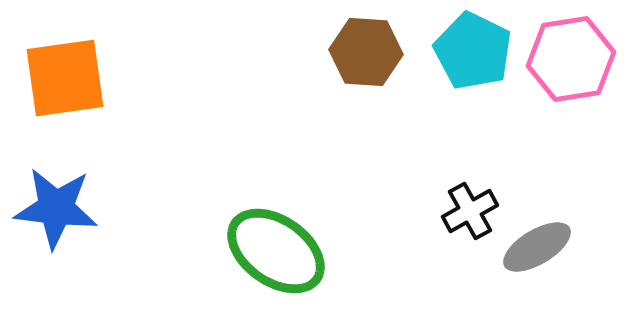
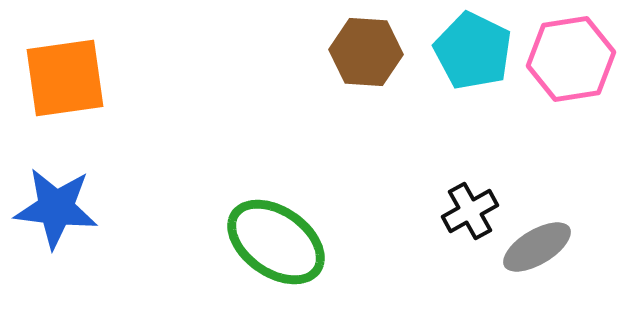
green ellipse: moved 9 px up
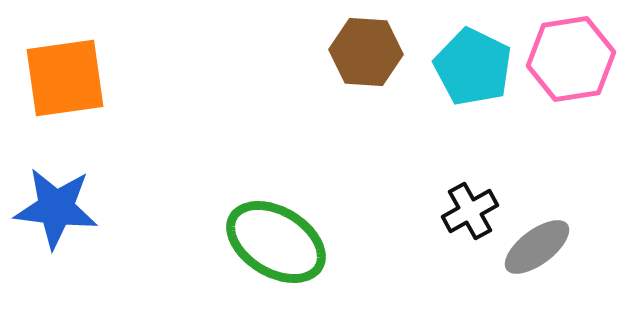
cyan pentagon: moved 16 px down
green ellipse: rotated 4 degrees counterclockwise
gray ellipse: rotated 6 degrees counterclockwise
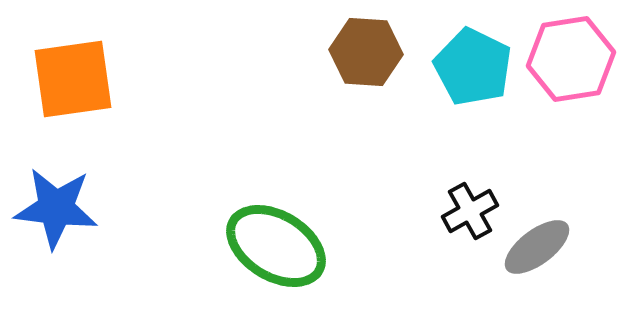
orange square: moved 8 px right, 1 px down
green ellipse: moved 4 px down
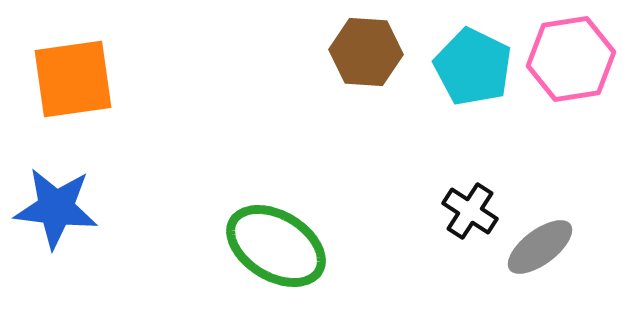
black cross: rotated 28 degrees counterclockwise
gray ellipse: moved 3 px right
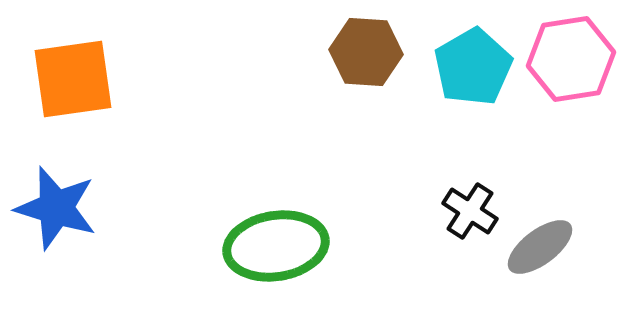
cyan pentagon: rotated 16 degrees clockwise
blue star: rotated 10 degrees clockwise
green ellipse: rotated 40 degrees counterclockwise
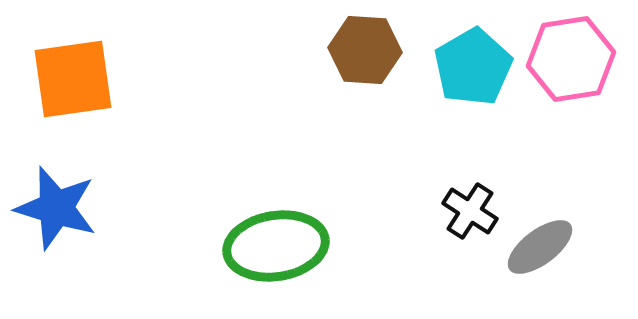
brown hexagon: moved 1 px left, 2 px up
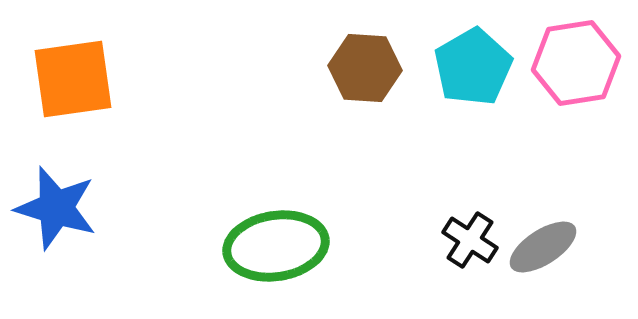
brown hexagon: moved 18 px down
pink hexagon: moved 5 px right, 4 px down
black cross: moved 29 px down
gray ellipse: moved 3 px right; rotated 4 degrees clockwise
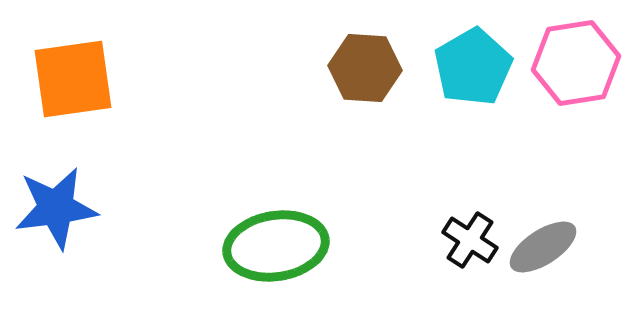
blue star: rotated 24 degrees counterclockwise
